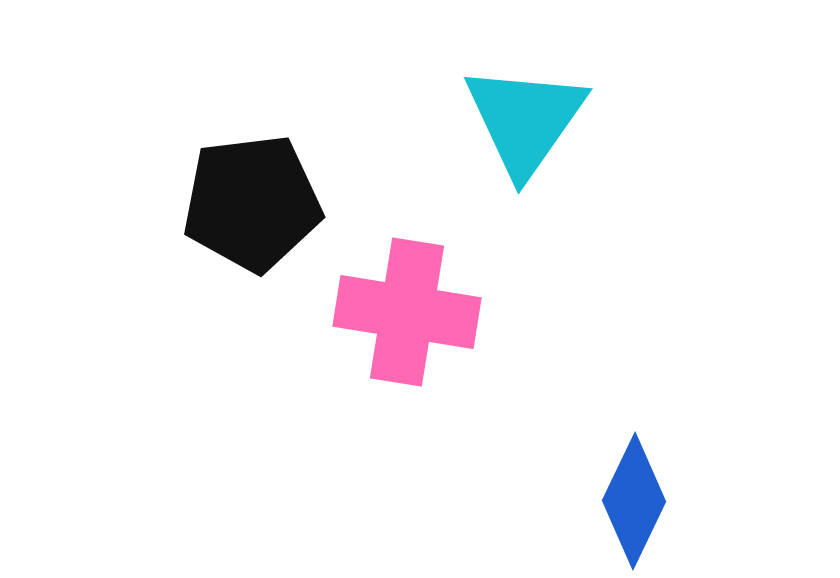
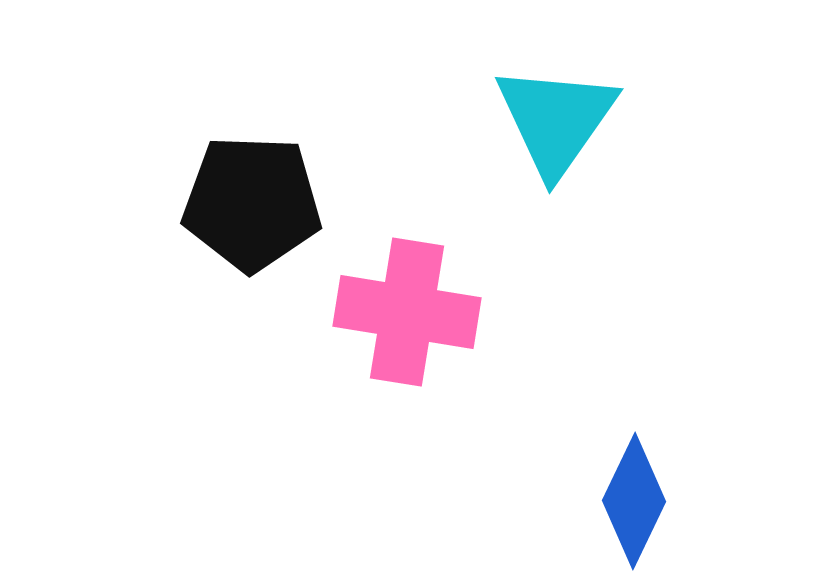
cyan triangle: moved 31 px right
black pentagon: rotated 9 degrees clockwise
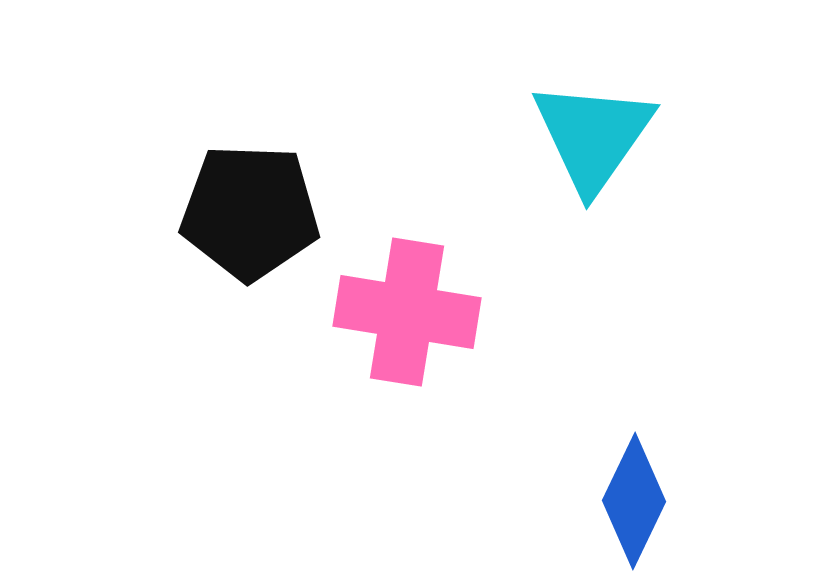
cyan triangle: moved 37 px right, 16 px down
black pentagon: moved 2 px left, 9 px down
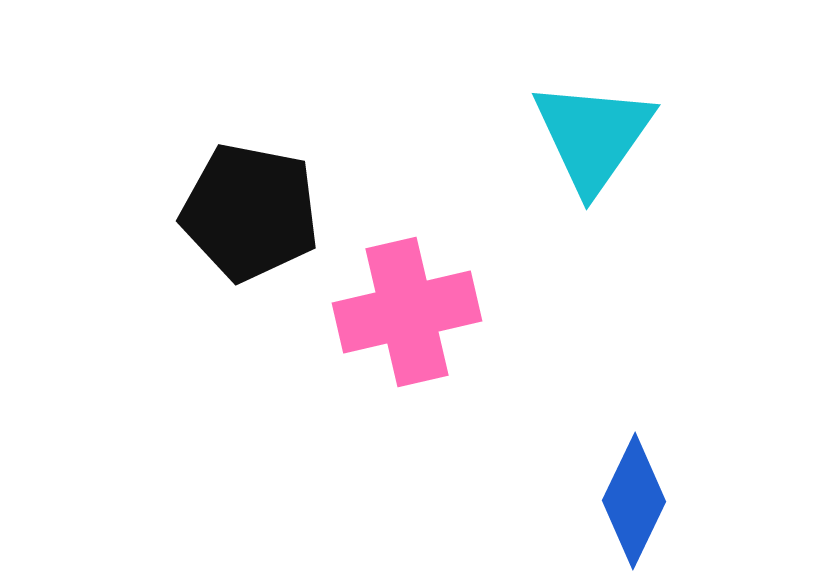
black pentagon: rotated 9 degrees clockwise
pink cross: rotated 22 degrees counterclockwise
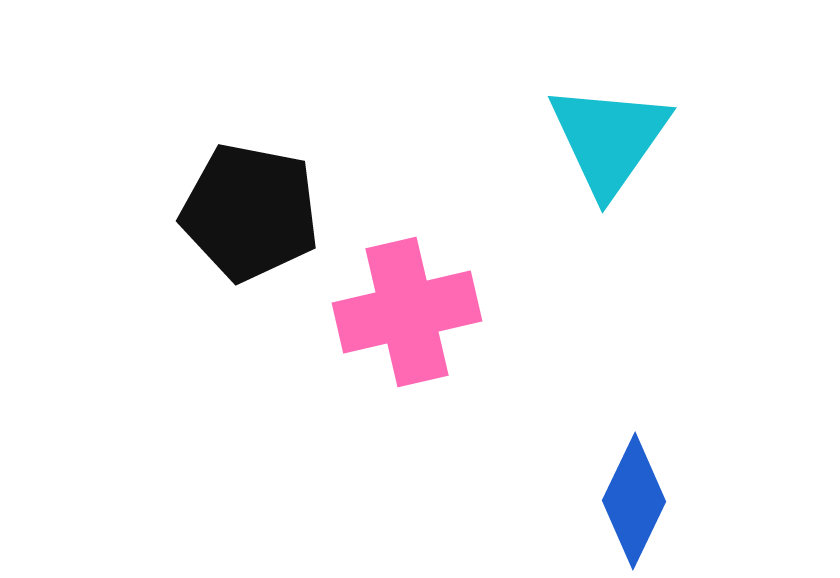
cyan triangle: moved 16 px right, 3 px down
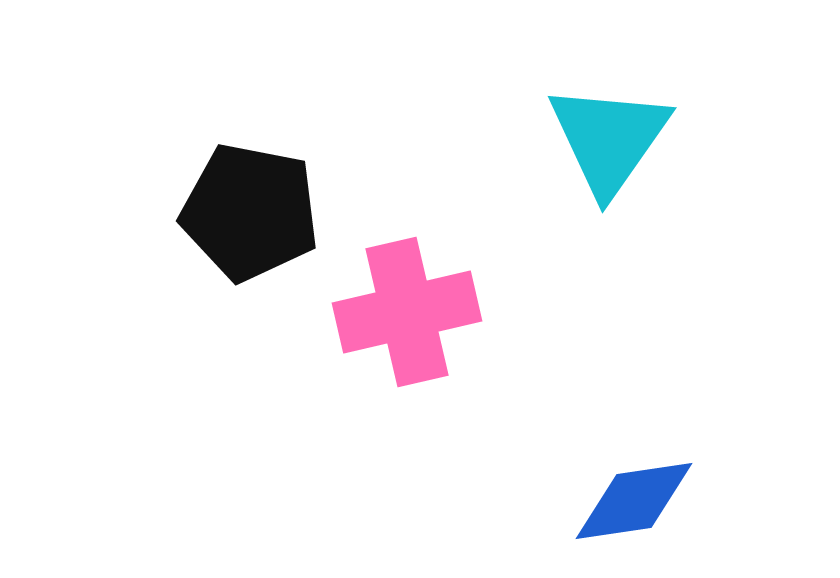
blue diamond: rotated 56 degrees clockwise
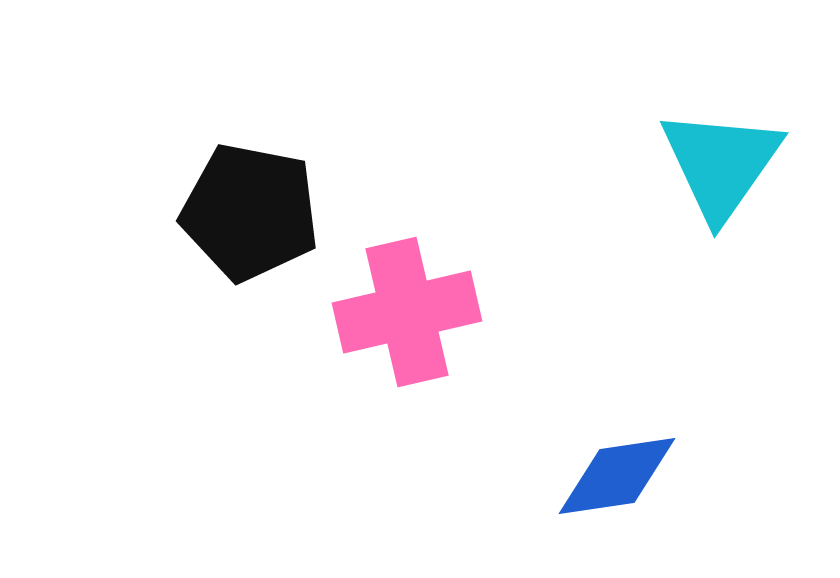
cyan triangle: moved 112 px right, 25 px down
blue diamond: moved 17 px left, 25 px up
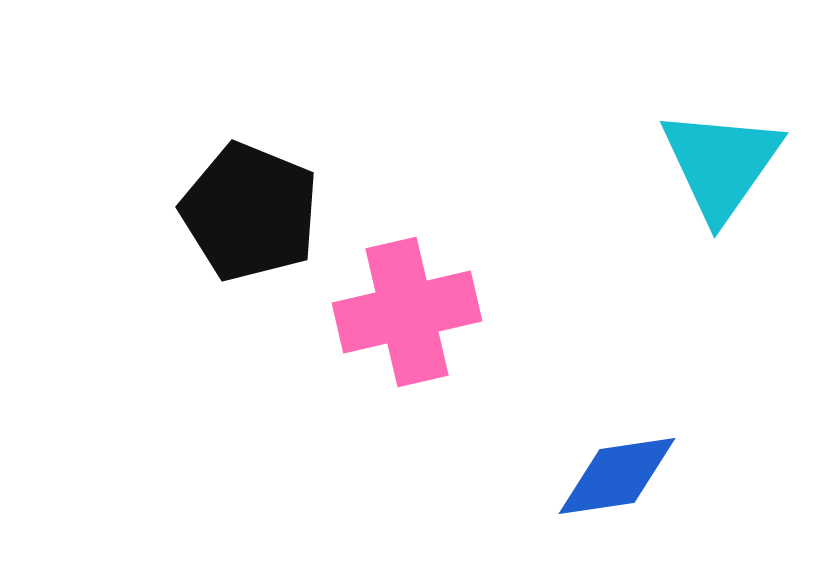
black pentagon: rotated 11 degrees clockwise
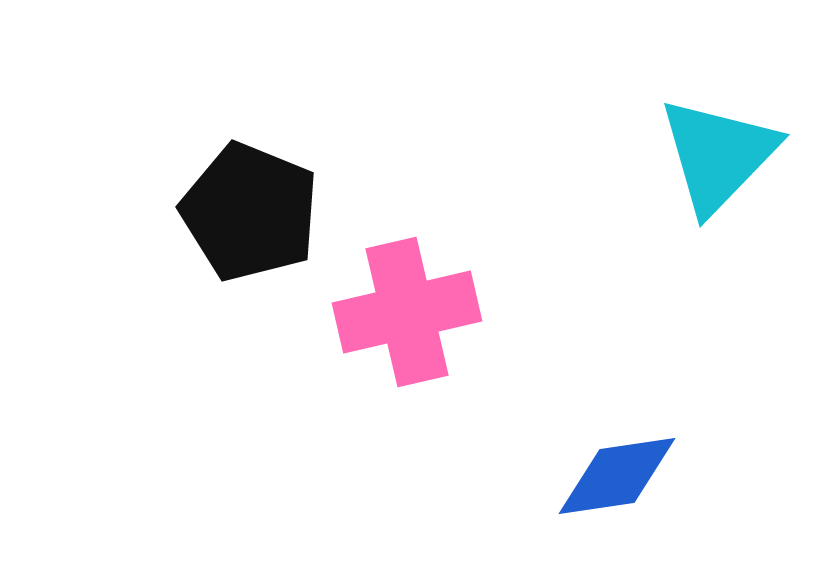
cyan triangle: moved 3 px left, 9 px up; rotated 9 degrees clockwise
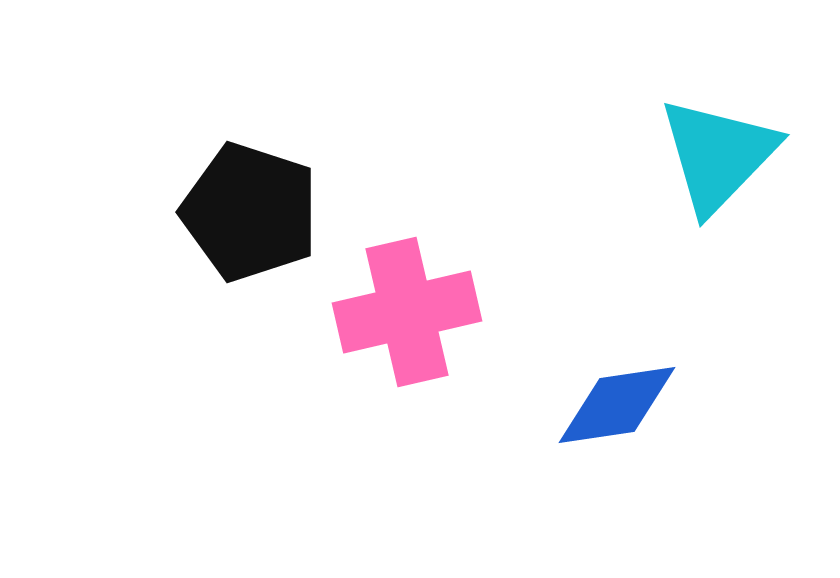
black pentagon: rotated 4 degrees counterclockwise
blue diamond: moved 71 px up
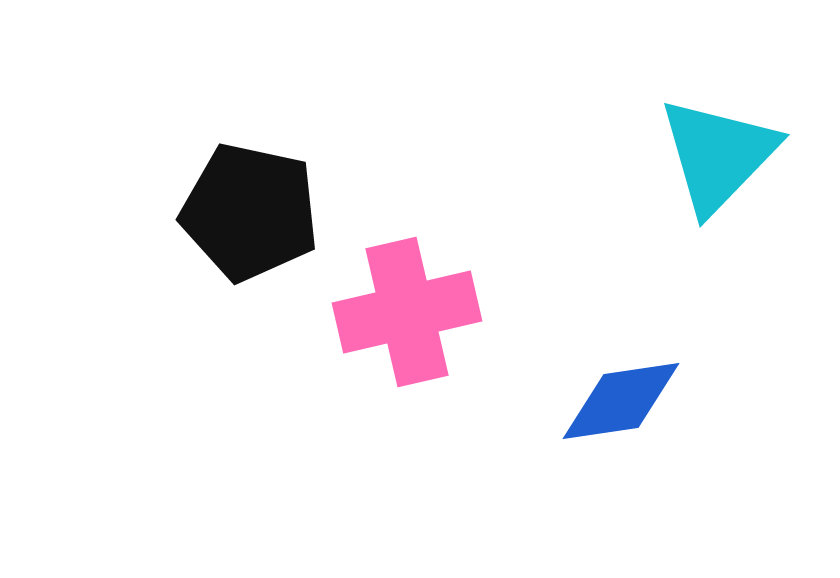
black pentagon: rotated 6 degrees counterclockwise
blue diamond: moved 4 px right, 4 px up
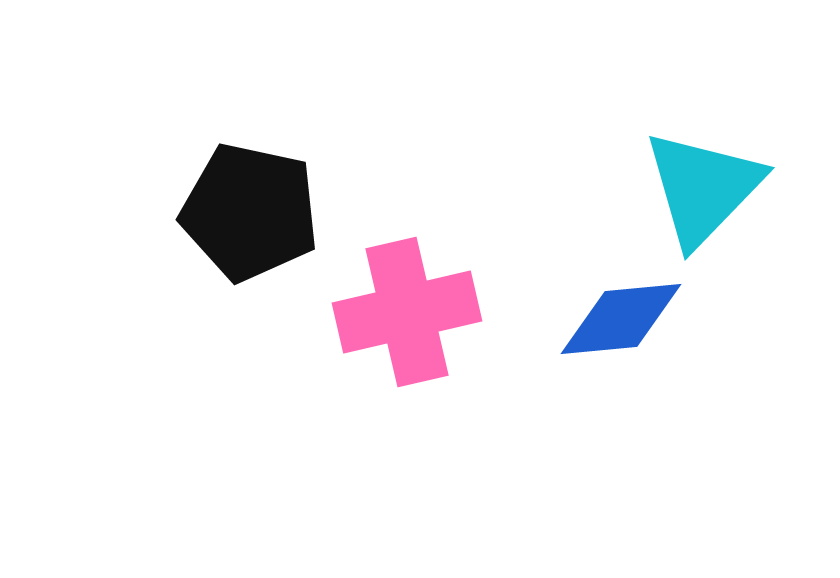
cyan triangle: moved 15 px left, 33 px down
blue diamond: moved 82 px up; rotated 3 degrees clockwise
